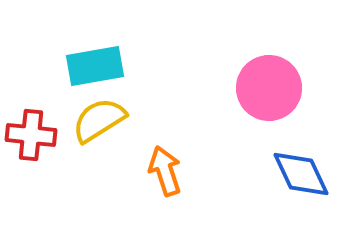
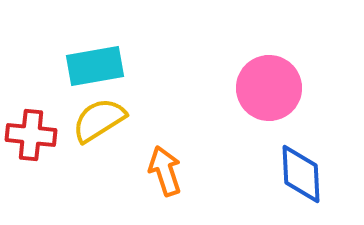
blue diamond: rotated 22 degrees clockwise
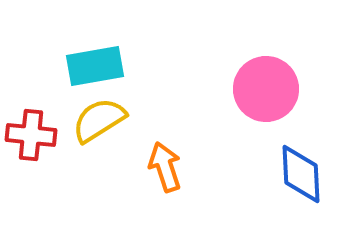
pink circle: moved 3 px left, 1 px down
orange arrow: moved 4 px up
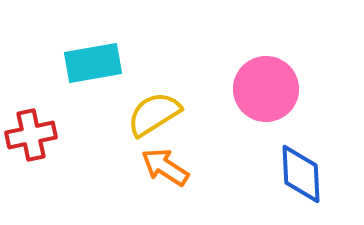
cyan rectangle: moved 2 px left, 3 px up
yellow semicircle: moved 55 px right, 6 px up
red cross: rotated 18 degrees counterclockwise
orange arrow: rotated 39 degrees counterclockwise
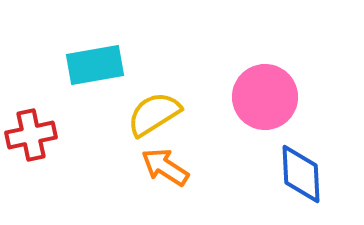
cyan rectangle: moved 2 px right, 2 px down
pink circle: moved 1 px left, 8 px down
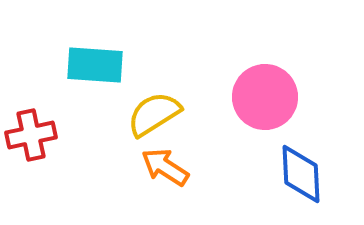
cyan rectangle: rotated 14 degrees clockwise
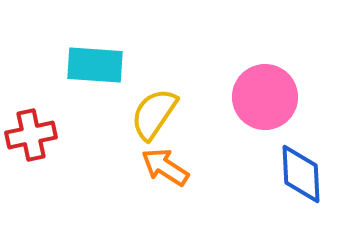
yellow semicircle: rotated 24 degrees counterclockwise
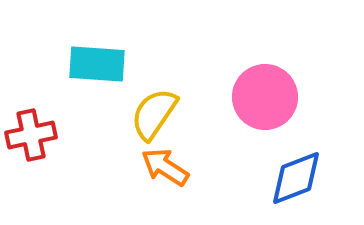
cyan rectangle: moved 2 px right, 1 px up
blue diamond: moved 5 px left, 4 px down; rotated 72 degrees clockwise
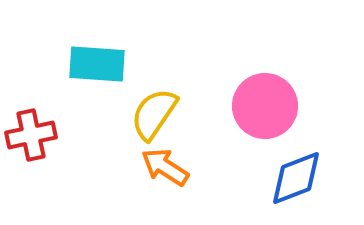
pink circle: moved 9 px down
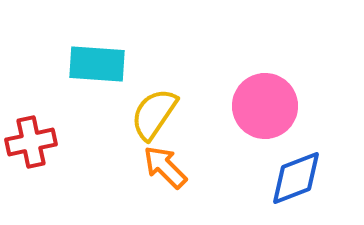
red cross: moved 7 px down
orange arrow: rotated 12 degrees clockwise
